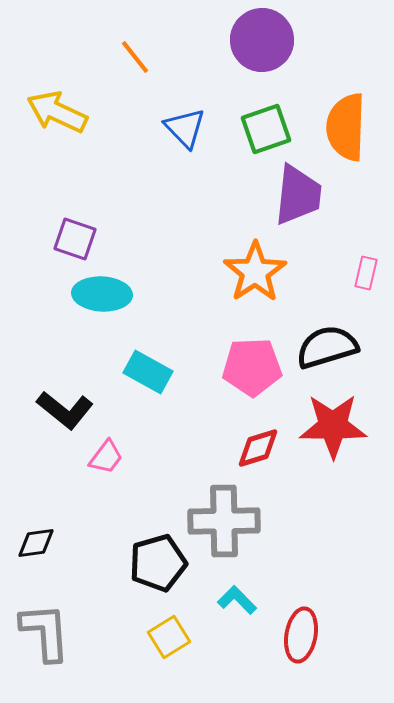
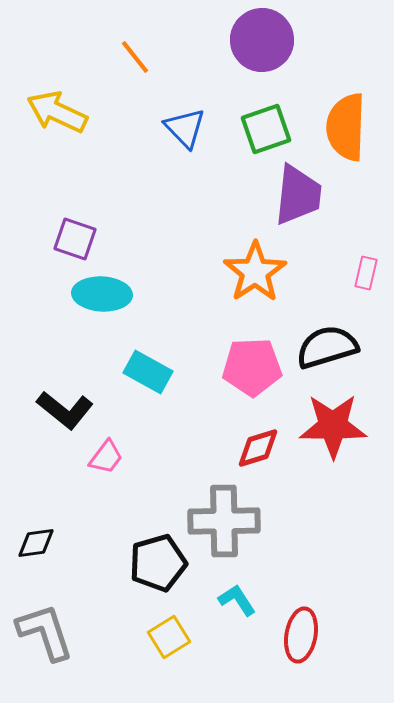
cyan L-shape: rotated 12 degrees clockwise
gray L-shape: rotated 14 degrees counterclockwise
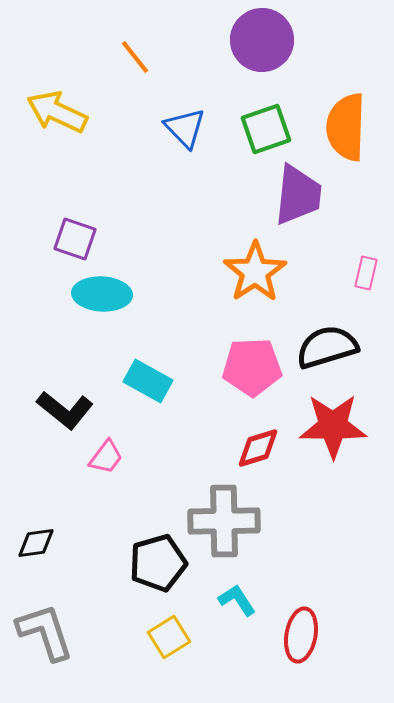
cyan rectangle: moved 9 px down
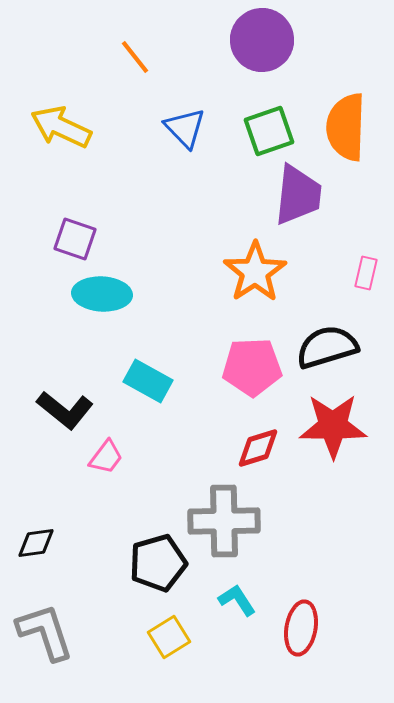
yellow arrow: moved 4 px right, 15 px down
green square: moved 3 px right, 2 px down
red ellipse: moved 7 px up
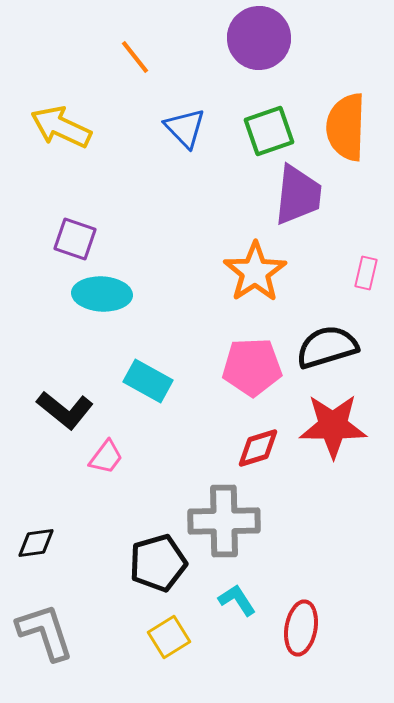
purple circle: moved 3 px left, 2 px up
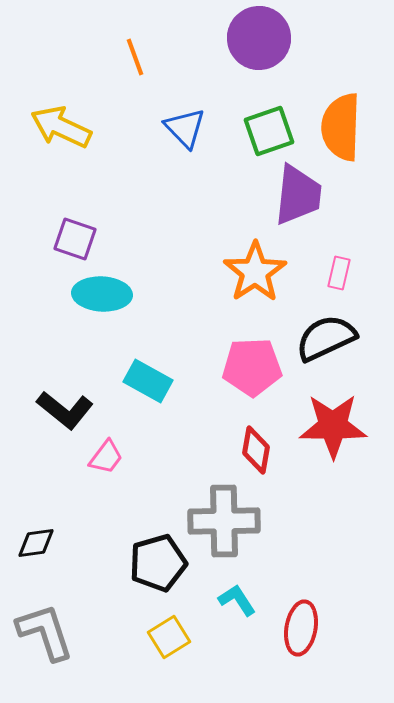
orange line: rotated 18 degrees clockwise
orange semicircle: moved 5 px left
pink rectangle: moved 27 px left
black semicircle: moved 1 px left, 9 px up; rotated 8 degrees counterclockwise
red diamond: moved 2 px left, 2 px down; rotated 63 degrees counterclockwise
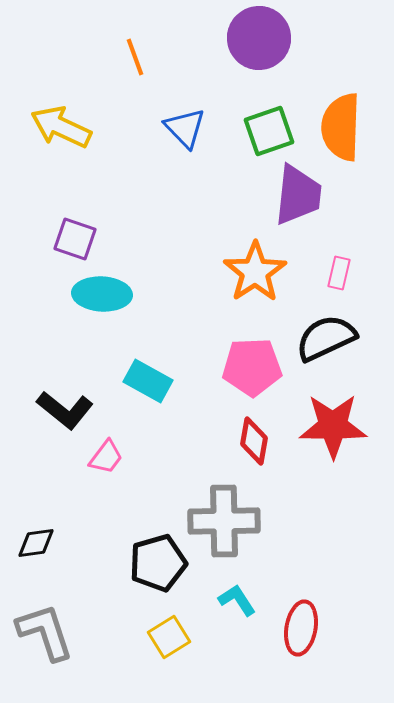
red diamond: moved 2 px left, 9 px up
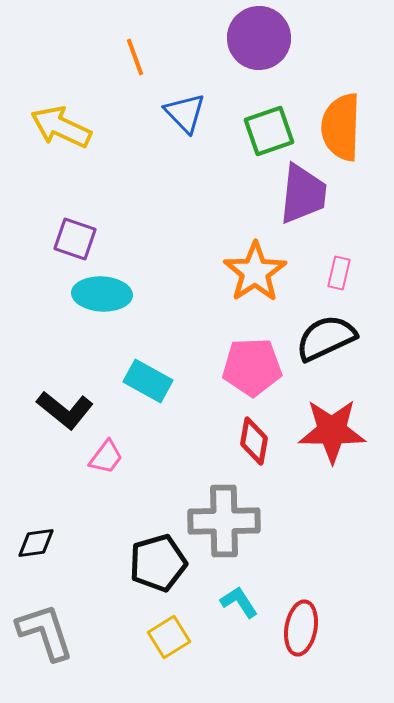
blue triangle: moved 15 px up
purple trapezoid: moved 5 px right, 1 px up
red star: moved 1 px left, 5 px down
cyan L-shape: moved 2 px right, 2 px down
